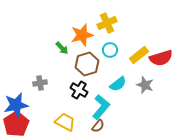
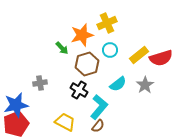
gray star: rotated 18 degrees clockwise
cyan L-shape: moved 2 px left
red pentagon: rotated 10 degrees clockwise
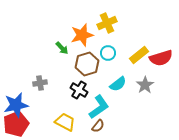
cyan circle: moved 2 px left, 3 px down
cyan L-shape: rotated 15 degrees clockwise
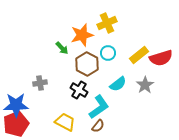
brown hexagon: rotated 15 degrees counterclockwise
blue star: rotated 10 degrees clockwise
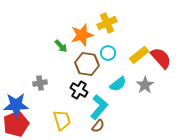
green arrow: moved 1 px left, 2 px up
red semicircle: rotated 115 degrees counterclockwise
brown hexagon: rotated 20 degrees counterclockwise
cyan L-shape: rotated 15 degrees counterclockwise
yellow trapezoid: moved 3 px left, 2 px up; rotated 45 degrees clockwise
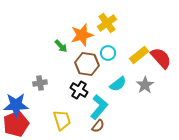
yellow cross: rotated 12 degrees counterclockwise
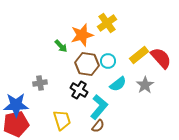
cyan circle: moved 8 px down
red pentagon: rotated 10 degrees clockwise
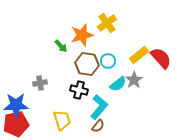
gray star: moved 11 px left, 5 px up
black cross: rotated 18 degrees counterclockwise
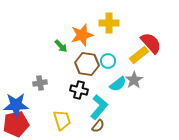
yellow cross: moved 2 px right; rotated 36 degrees clockwise
red semicircle: moved 10 px left, 15 px up
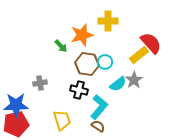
yellow cross: moved 1 px left, 2 px up
cyan circle: moved 3 px left, 1 px down
brown semicircle: rotated 96 degrees counterclockwise
